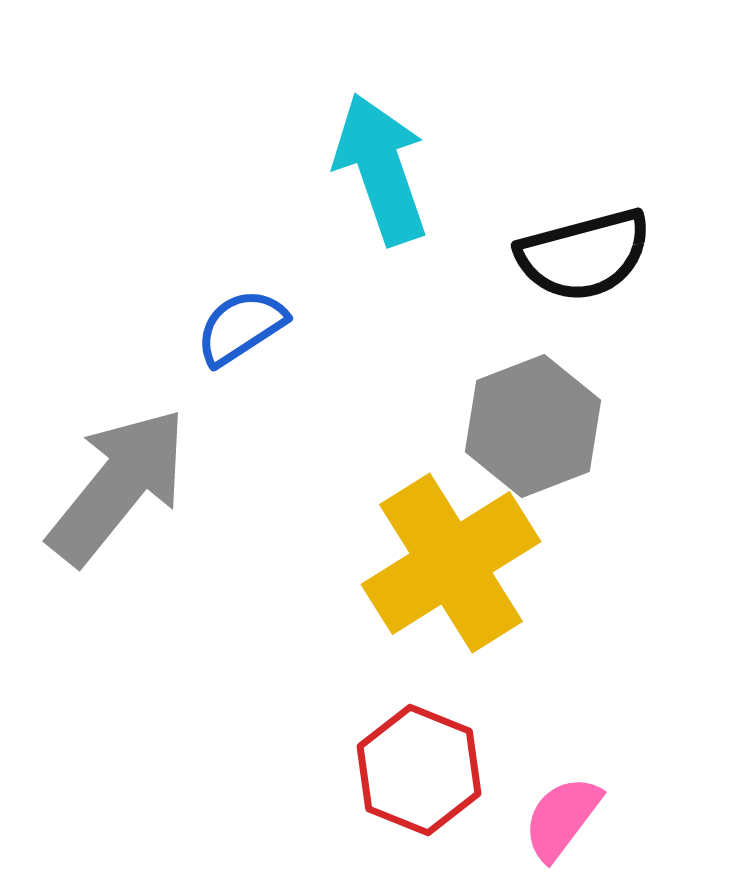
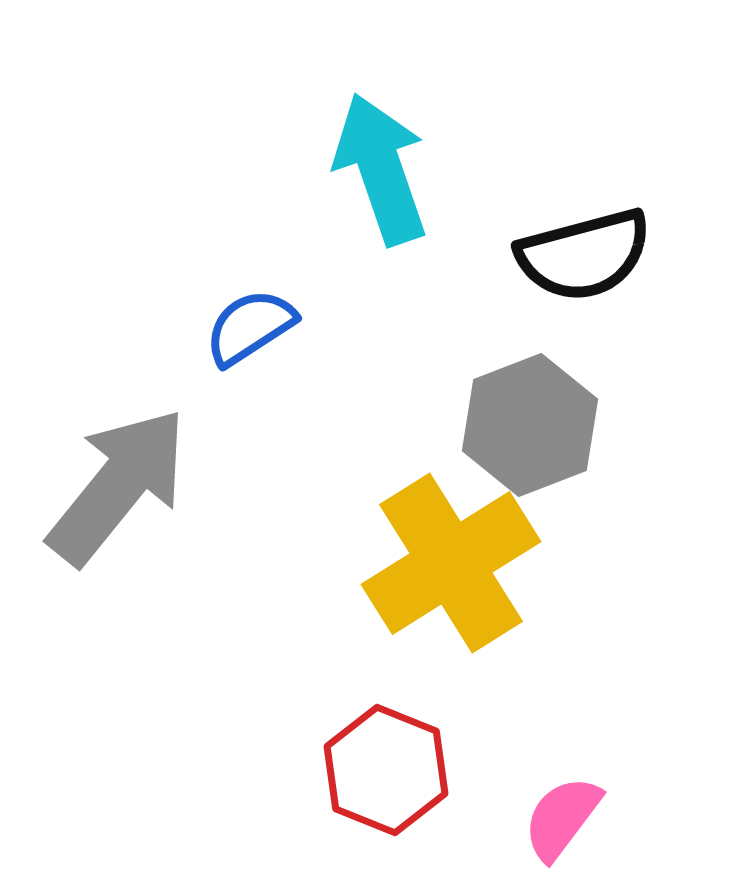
blue semicircle: moved 9 px right
gray hexagon: moved 3 px left, 1 px up
red hexagon: moved 33 px left
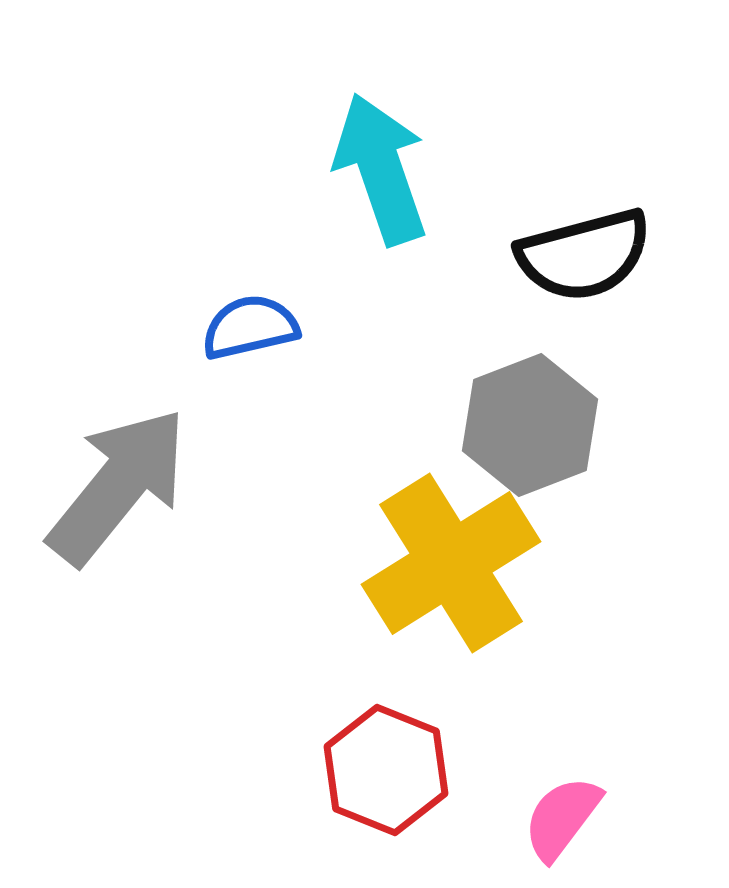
blue semicircle: rotated 20 degrees clockwise
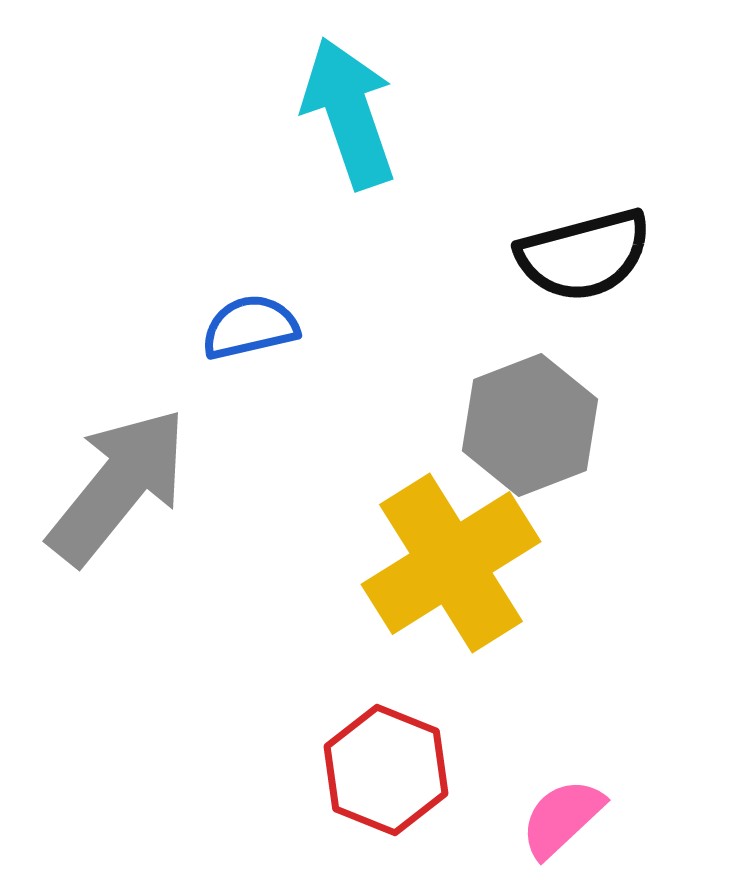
cyan arrow: moved 32 px left, 56 px up
pink semicircle: rotated 10 degrees clockwise
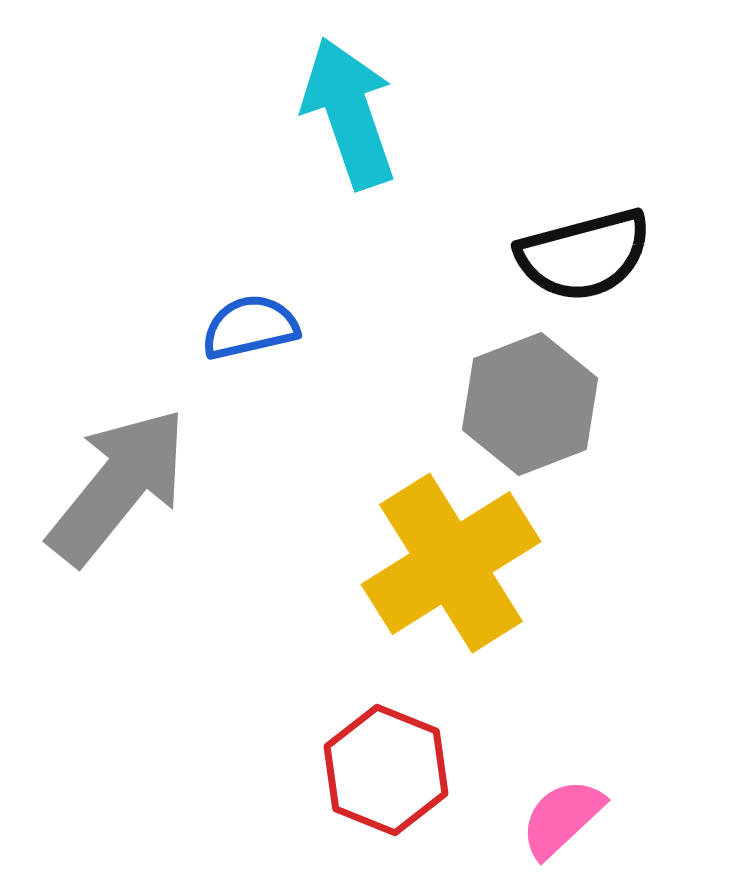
gray hexagon: moved 21 px up
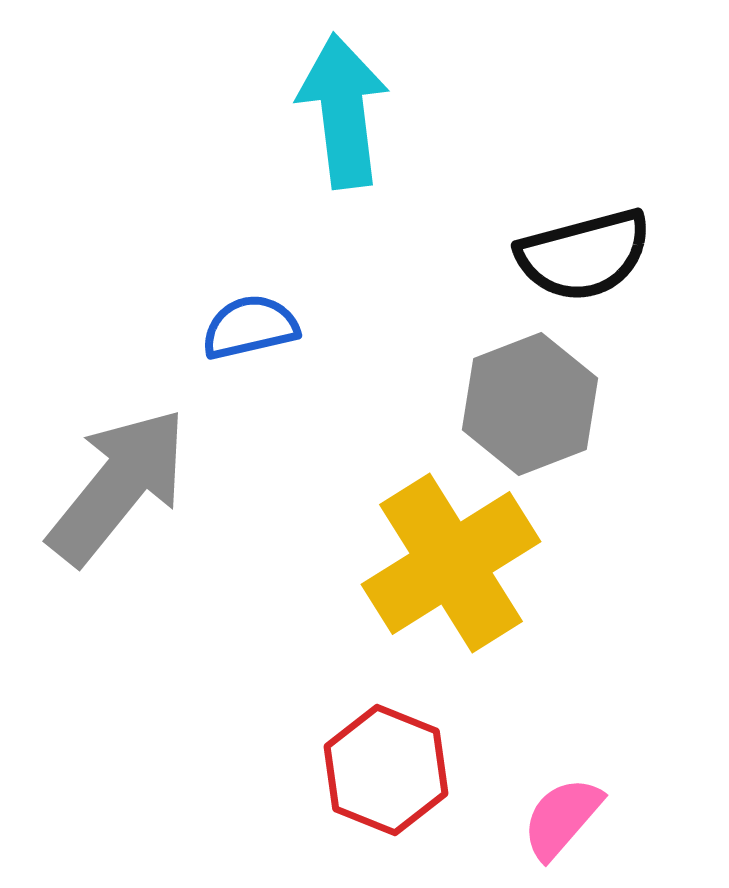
cyan arrow: moved 6 px left, 2 px up; rotated 12 degrees clockwise
pink semicircle: rotated 6 degrees counterclockwise
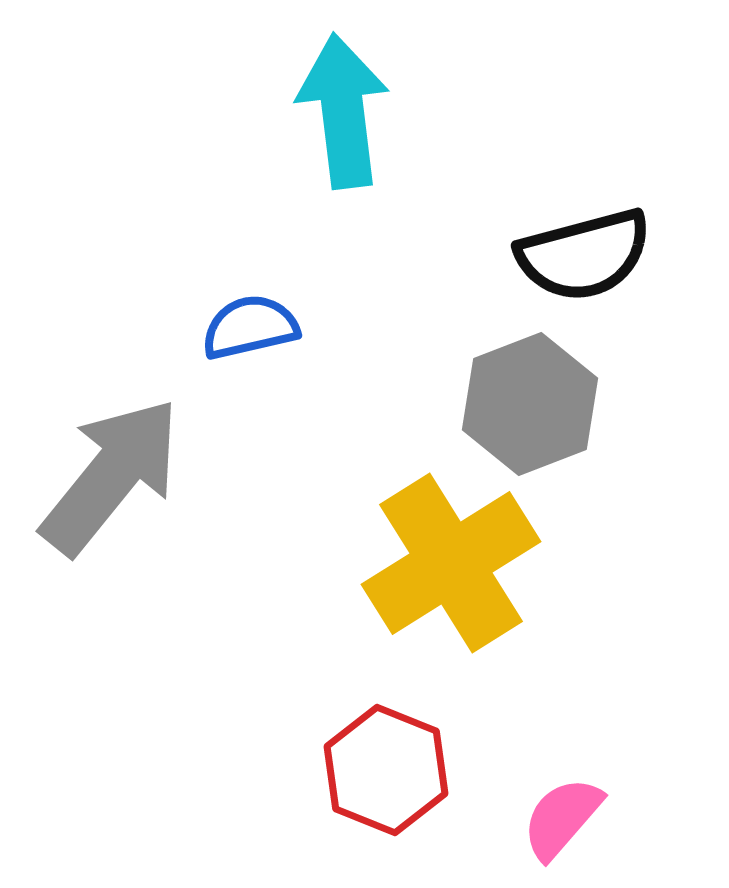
gray arrow: moved 7 px left, 10 px up
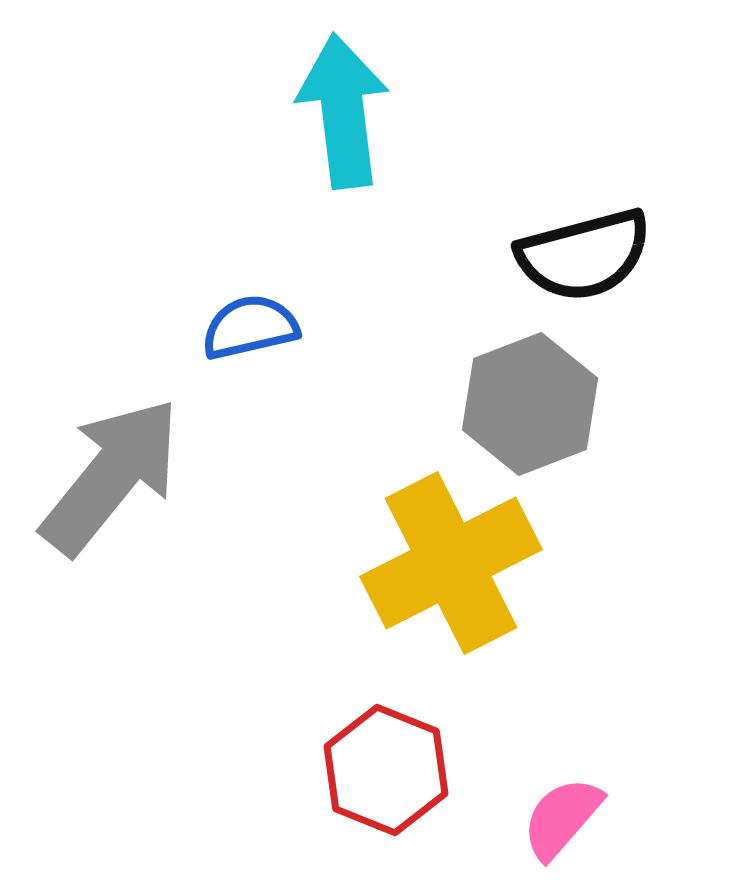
yellow cross: rotated 5 degrees clockwise
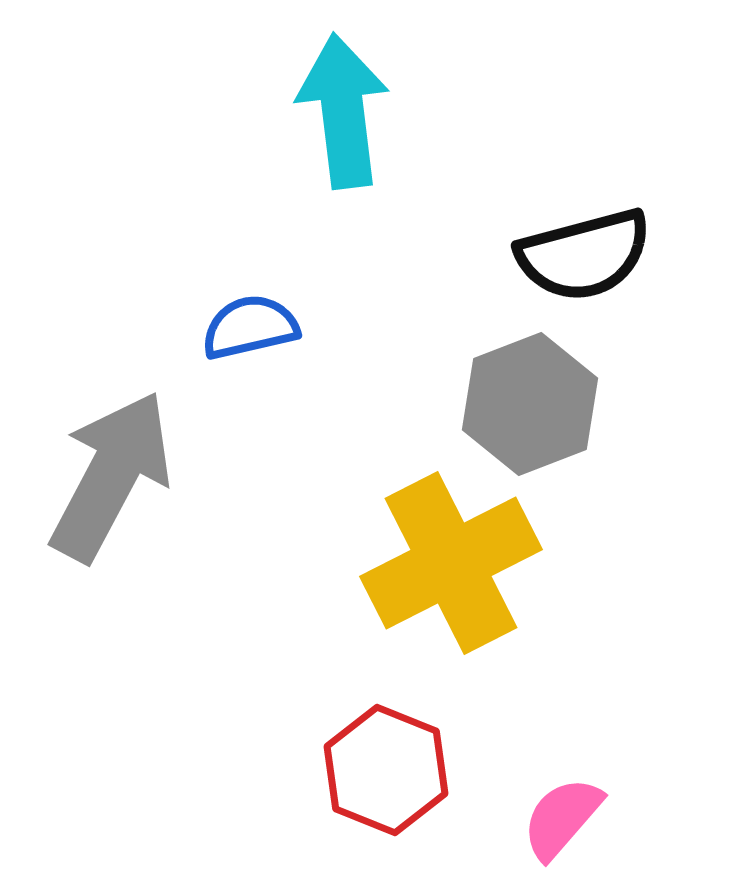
gray arrow: rotated 11 degrees counterclockwise
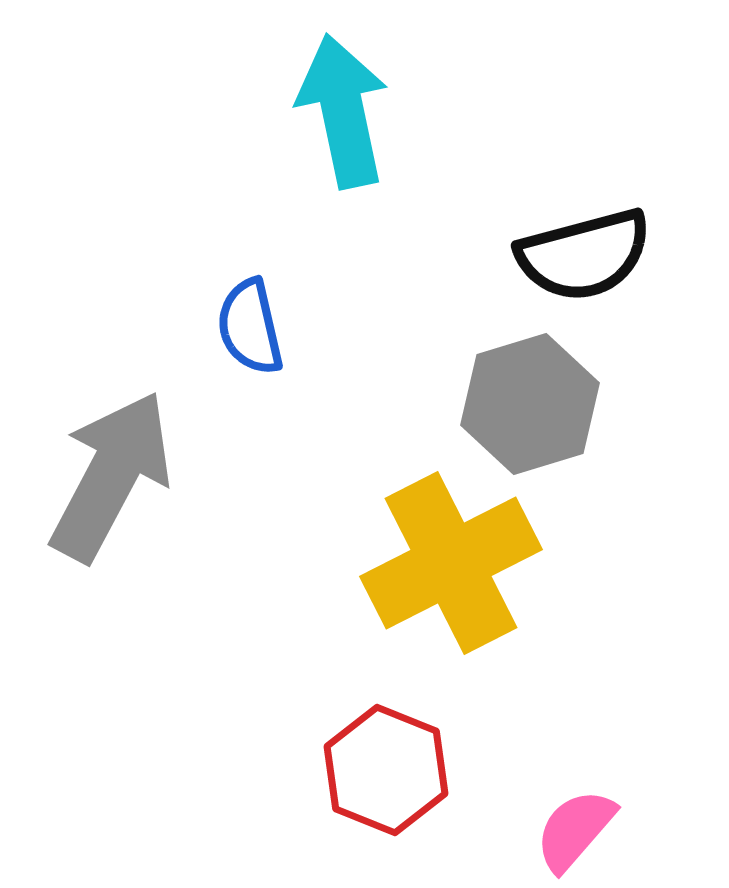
cyan arrow: rotated 5 degrees counterclockwise
blue semicircle: rotated 90 degrees counterclockwise
gray hexagon: rotated 4 degrees clockwise
pink semicircle: moved 13 px right, 12 px down
